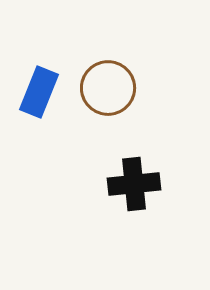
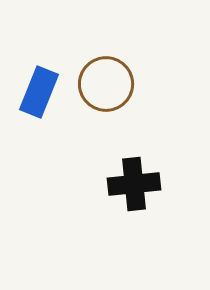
brown circle: moved 2 px left, 4 px up
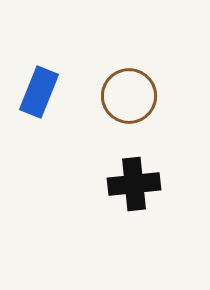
brown circle: moved 23 px right, 12 px down
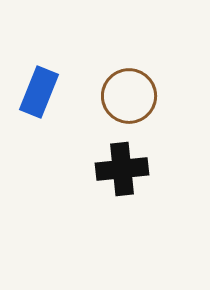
black cross: moved 12 px left, 15 px up
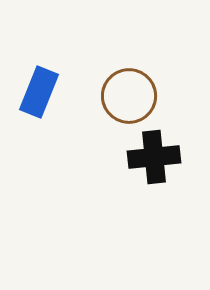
black cross: moved 32 px right, 12 px up
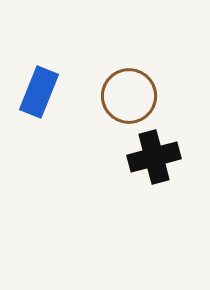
black cross: rotated 9 degrees counterclockwise
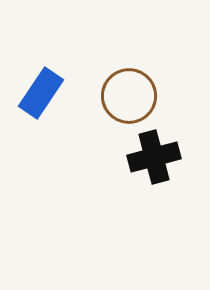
blue rectangle: moved 2 px right, 1 px down; rotated 12 degrees clockwise
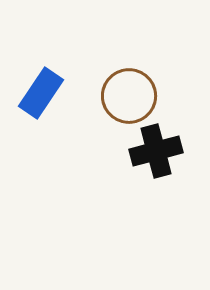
black cross: moved 2 px right, 6 px up
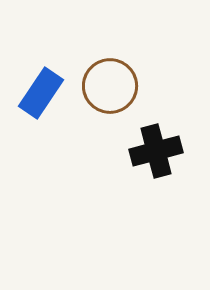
brown circle: moved 19 px left, 10 px up
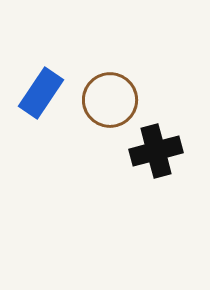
brown circle: moved 14 px down
